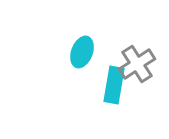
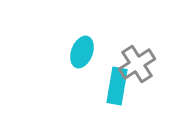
cyan rectangle: moved 3 px right, 1 px down
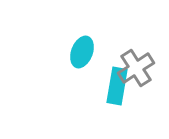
gray cross: moved 1 px left, 4 px down
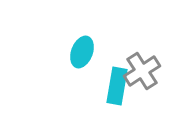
gray cross: moved 6 px right, 3 px down
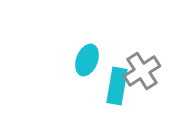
cyan ellipse: moved 5 px right, 8 px down
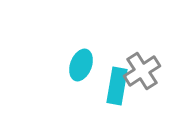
cyan ellipse: moved 6 px left, 5 px down
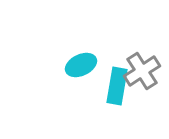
cyan ellipse: rotated 44 degrees clockwise
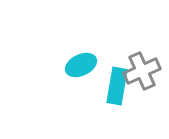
gray cross: rotated 9 degrees clockwise
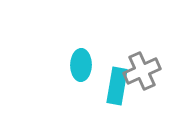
cyan ellipse: rotated 64 degrees counterclockwise
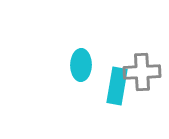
gray cross: moved 1 px down; rotated 21 degrees clockwise
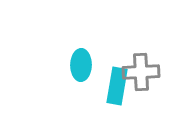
gray cross: moved 1 px left
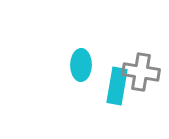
gray cross: rotated 12 degrees clockwise
